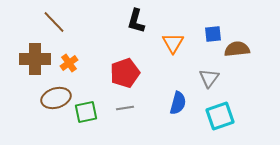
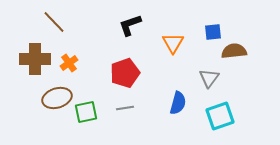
black L-shape: moved 6 px left, 4 px down; rotated 55 degrees clockwise
blue square: moved 2 px up
brown semicircle: moved 3 px left, 2 px down
brown ellipse: moved 1 px right
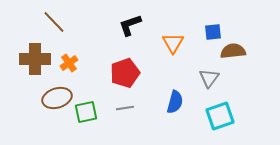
brown semicircle: moved 1 px left
blue semicircle: moved 3 px left, 1 px up
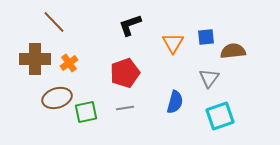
blue square: moved 7 px left, 5 px down
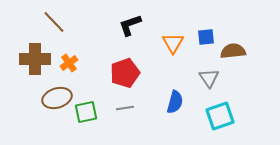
gray triangle: rotated 10 degrees counterclockwise
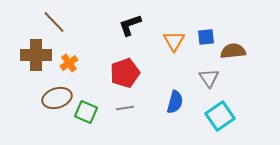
orange triangle: moved 1 px right, 2 px up
brown cross: moved 1 px right, 4 px up
green square: rotated 35 degrees clockwise
cyan square: rotated 16 degrees counterclockwise
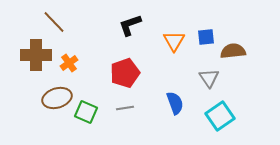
blue semicircle: moved 1 px down; rotated 35 degrees counterclockwise
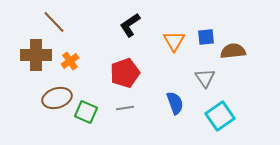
black L-shape: rotated 15 degrees counterclockwise
orange cross: moved 1 px right, 2 px up
gray triangle: moved 4 px left
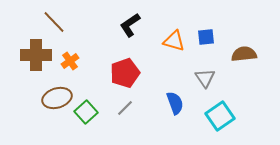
orange triangle: rotated 45 degrees counterclockwise
brown semicircle: moved 11 px right, 3 px down
gray line: rotated 36 degrees counterclockwise
green square: rotated 25 degrees clockwise
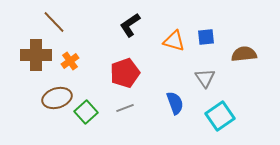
gray line: rotated 24 degrees clockwise
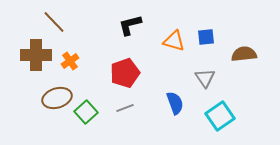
black L-shape: rotated 20 degrees clockwise
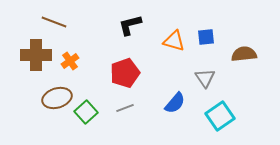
brown line: rotated 25 degrees counterclockwise
blue semicircle: rotated 60 degrees clockwise
